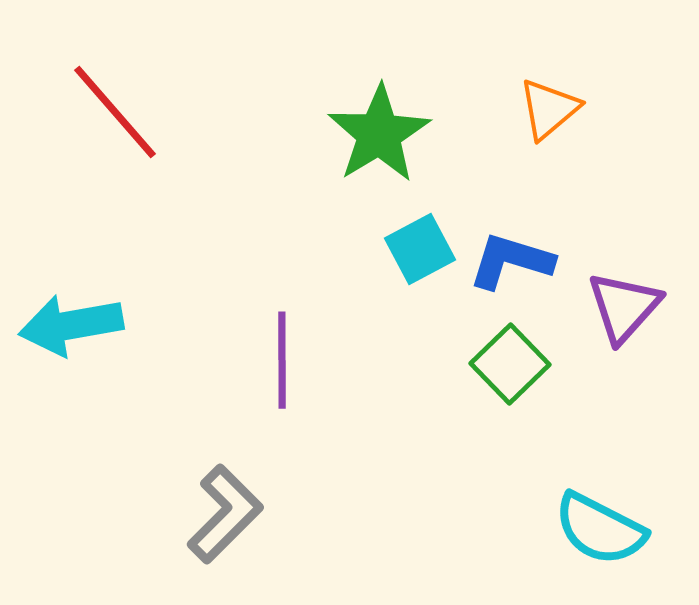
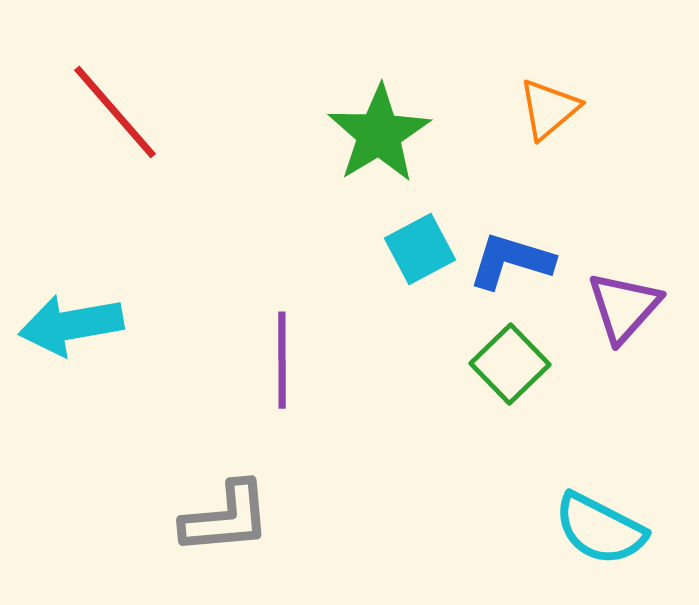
gray L-shape: moved 1 px right, 4 px down; rotated 40 degrees clockwise
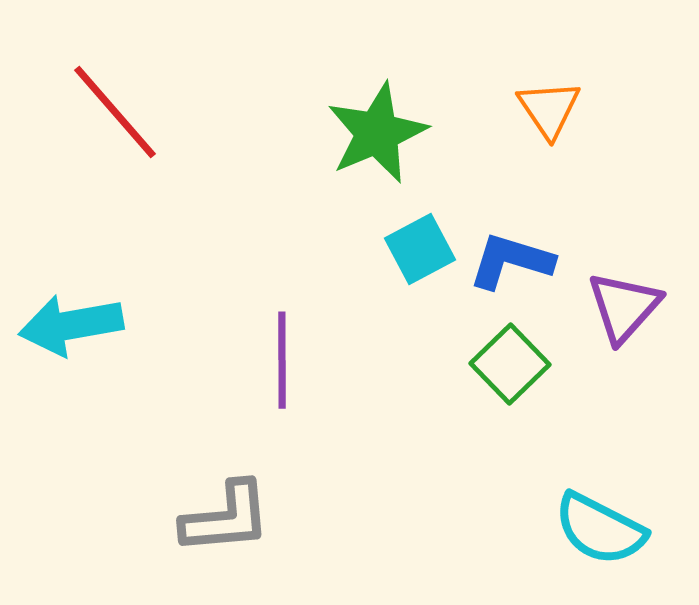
orange triangle: rotated 24 degrees counterclockwise
green star: moved 2 px left, 1 px up; rotated 8 degrees clockwise
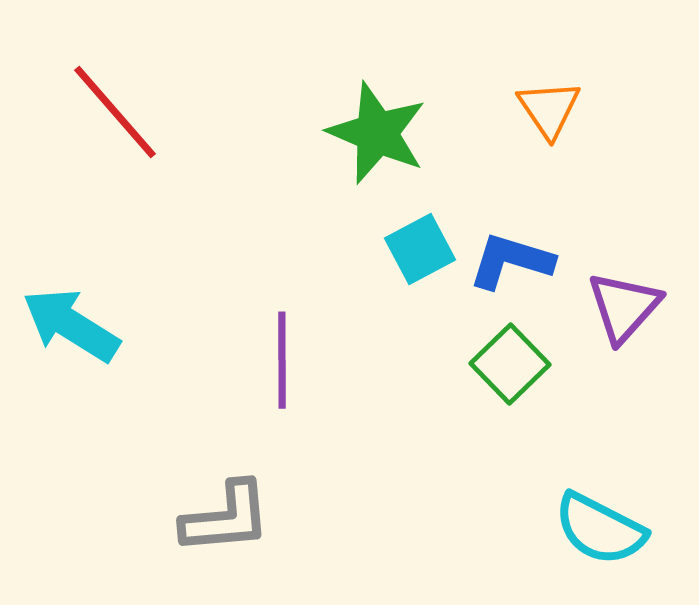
green star: rotated 26 degrees counterclockwise
cyan arrow: rotated 42 degrees clockwise
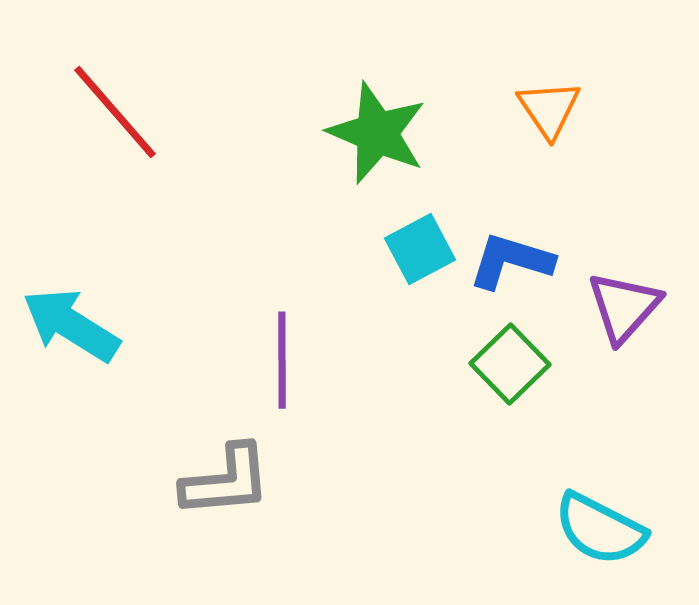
gray L-shape: moved 37 px up
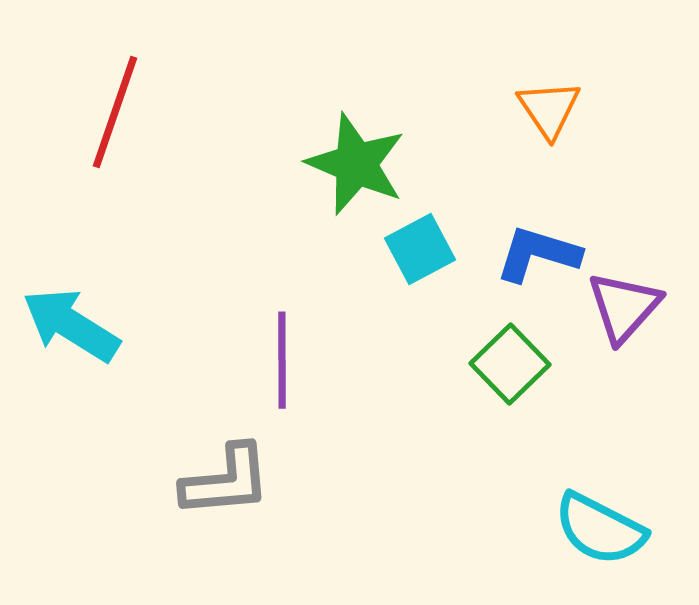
red line: rotated 60 degrees clockwise
green star: moved 21 px left, 31 px down
blue L-shape: moved 27 px right, 7 px up
